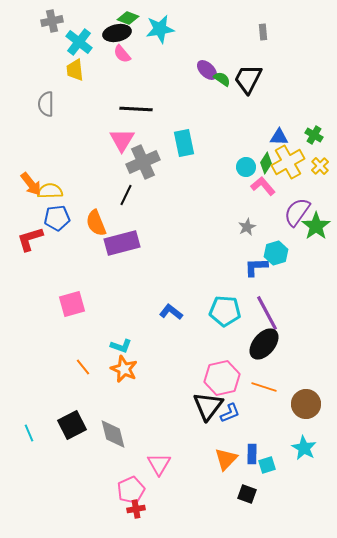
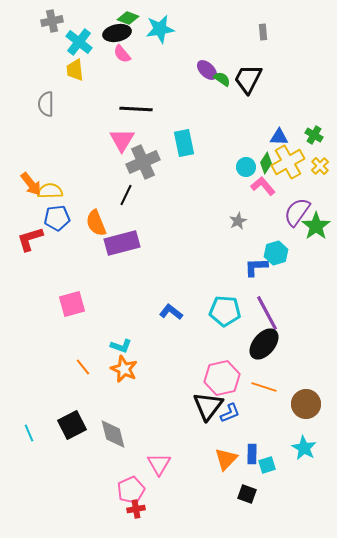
gray star at (247, 227): moved 9 px left, 6 px up
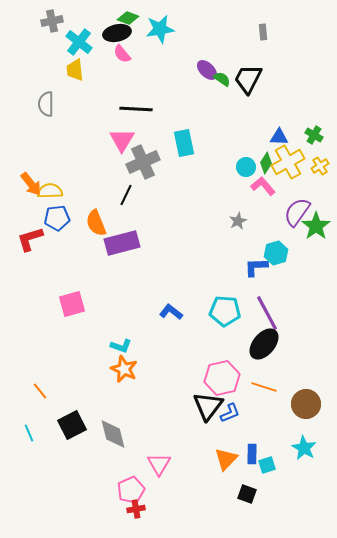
yellow cross at (320, 166): rotated 12 degrees clockwise
orange line at (83, 367): moved 43 px left, 24 px down
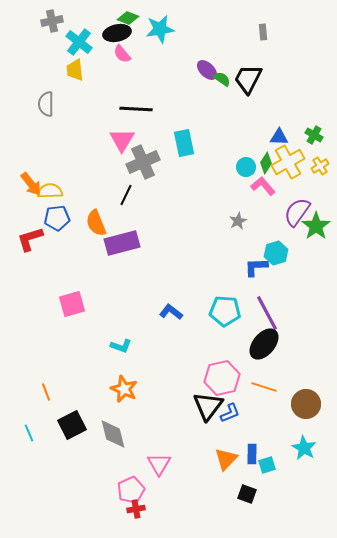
orange star at (124, 369): moved 20 px down
orange line at (40, 391): moved 6 px right, 1 px down; rotated 18 degrees clockwise
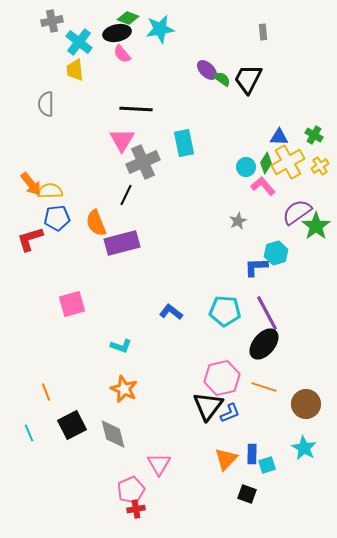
purple semicircle at (297, 212): rotated 20 degrees clockwise
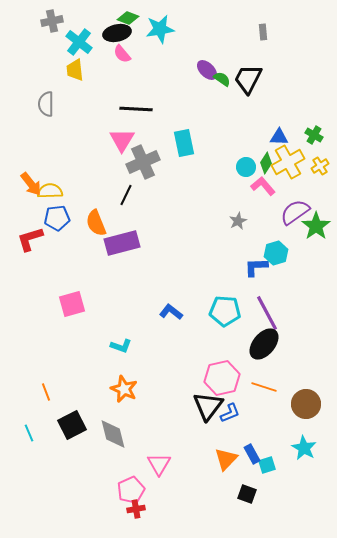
purple semicircle at (297, 212): moved 2 px left
blue rectangle at (252, 454): rotated 30 degrees counterclockwise
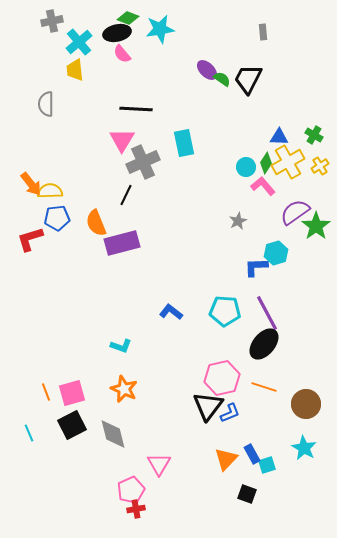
cyan cross at (79, 42): rotated 12 degrees clockwise
pink square at (72, 304): moved 89 px down
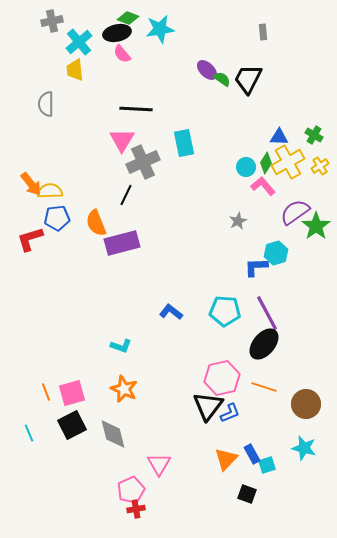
cyan star at (304, 448): rotated 15 degrees counterclockwise
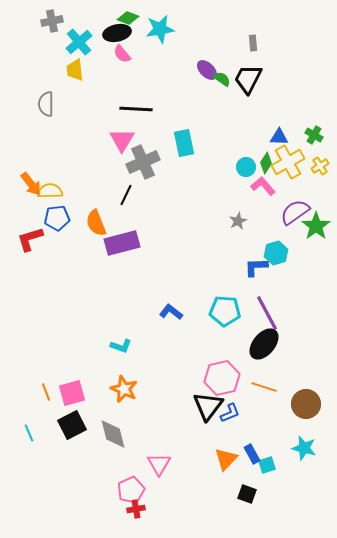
gray rectangle at (263, 32): moved 10 px left, 11 px down
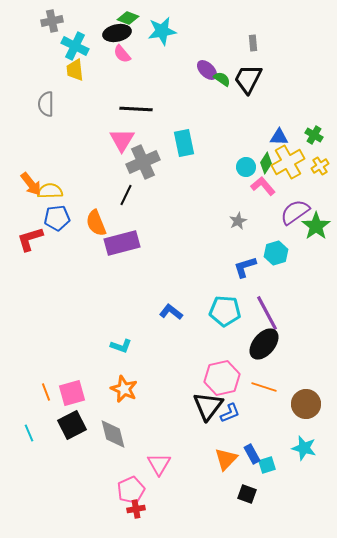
cyan star at (160, 29): moved 2 px right, 2 px down
cyan cross at (79, 42): moved 4 px left, 4 px down; rotated 24 degrees counterclockwise
blue L-shape at (256, 267): moved 11 px left; rotated 15 degrees counterclockwise
